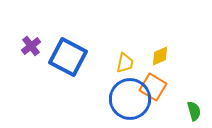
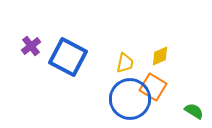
green semicircle: rotated 42 degrees counterclockwise
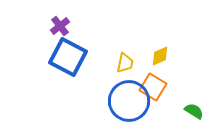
purple cross: moved 29 px right, 20 px up
blue circle: moved 1 px left, 2 px down
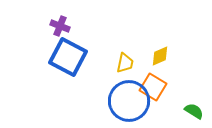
purple cross: rotated 30 degrees counterclockwise
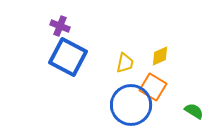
blue circle: moved 2 px right, 4 px down
